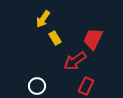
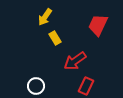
yellow arrow: moved 2 px right, 2 px up
red trapezoid: moved 5 px right, 14 px up
white circle: moved 1 px left
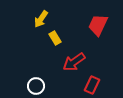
yellow arrow: moved 4 px left, 2 px down
red arrow: moved 1 px left, 1 px down
red rectangle: moved 6 px right, 1 px up
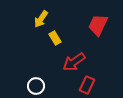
red rectangle: moved 5 px left
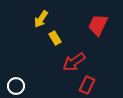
white circle: moved 20 px left
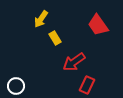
red trapezoid: rotated 60 degrees counterclockwise
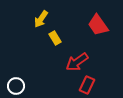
red arrow: moved 3 px right
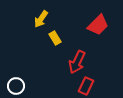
red trapezoid: rotated 100 degrees counterclockwise
red arrow: rotated 30 degrees counterclockwise
red rectangle: moved 1 px left, 1 px down
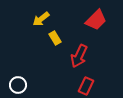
yellow arrow: rotated 18 degrees clockwise
red trapezoid: moved 2 px left, 5 px up
red arrow: moved 2 px right, 6 px up
white circle: moved 2 px right, 1 px up
